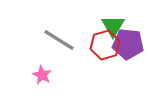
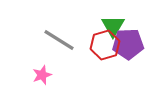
purple pentagon: rotated 8 degrees counterclockwise
pink star: rotated 24 degrees clockwise
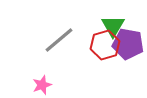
gray line: rotated 72 degrees counterclockwise
purple pentagon: rotated 12 degrees clockwise
pink star: moved 10 px down
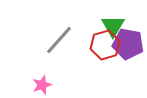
gray line: rotated 8 degrees counterclockwise
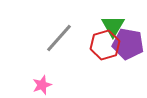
gray line: moved 2 px up
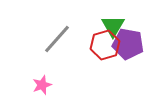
gray line: moved 2 px left, 1 px down
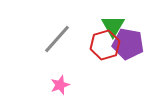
pink star: moved 18 px right
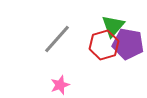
green triangle: rotated 10 degrees clockwise
red hexagon: moved 1 px left
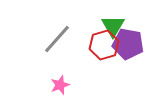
green triangle: rotated 10 degrees counterclockwise
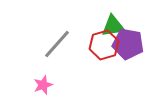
green triangle: rotated 50 degrees clockwise
gray line: moved 5 px down
pink star: moved 17 px left
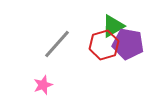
green triangle: rotated 20 degrees counterclockwise
